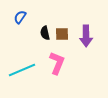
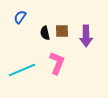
brown square: moved 3 px up
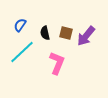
blue semicircle: moved 8 px down
brown square: moved 4 px right, 2 px down; rotated 16 degrees clockwise
purple arrow: rotated 40 degrees clockwise
cyan line: moved 18 px up; rotated 20 degrees counterclockwise
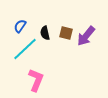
blue semicircle: moved 1 px down
cyan line: moved 3 px right, 3 px up
pink L-shape: moved 21 px left, 17 px down
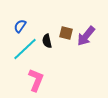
black semicircle: moved 2 px right, 8 px down
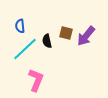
blue semicircle: rotated 40 degrees counterclockwise
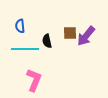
brown square: moved 4 px right; rotated 16 degrees counterclockwise
cyan line: rotated 44 degrees clockwise
pink L-shape: moved 2 px left
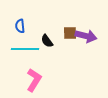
purple arrow: rotated 115 degrees counterclockwise
black semicircle: rotated 24 degrees counterclockwise
pink L-shape: rotated 10 degrees clockwise
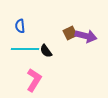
brown square: rotated 24 degrees counterclockwise
black semicircle: moved 1 px left, 10 px down
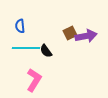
purple arrow: rotated 25 degrees counterclockwise
cyan line: moved 1 px right, 1 px up
